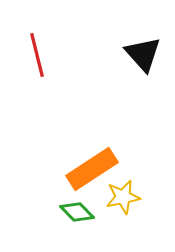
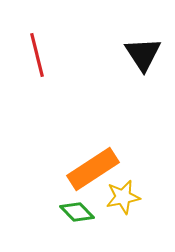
black triangle: rotated 9 degrees clockwise
orange rectangle: moved 1 px right
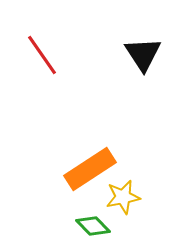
red line: moved 5 px right; rotated 21 degrees counterclockwise
orange rectangle: moved 3 px left
green diamond: moved 16 px right, 14 px down
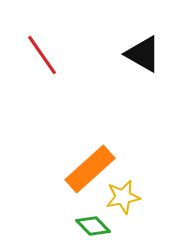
black triangle: rotated 27 degrees counterclockwise
orange rectangle: rotated 9 degrees counterclockwise
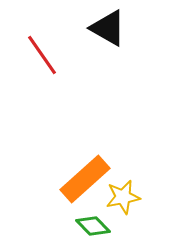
black triangle: moved 35 px left, 26 px up
orange rectangle: moved 5 px left, 10 px down
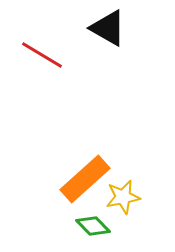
red line: rotated 24 degrees counterclockwise
